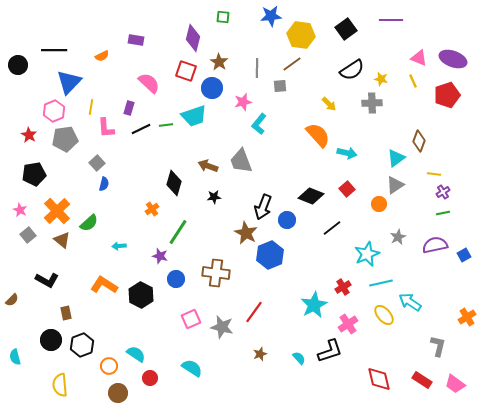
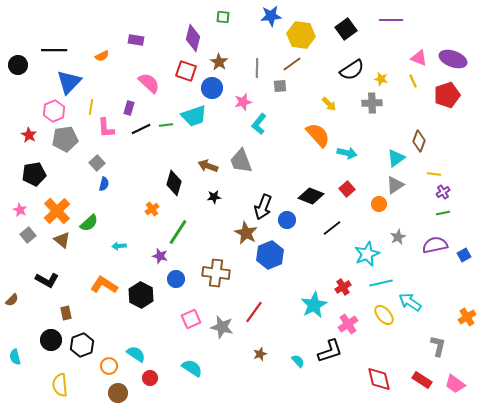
cyan semicircle at (299, 358): moved 1 px left, 3 px down
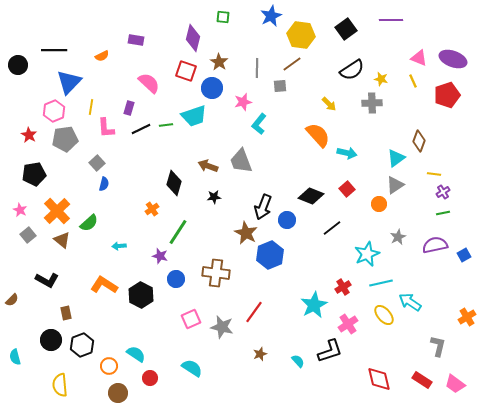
blue star at (271, 16): rotated 20 degrees counterclockwise
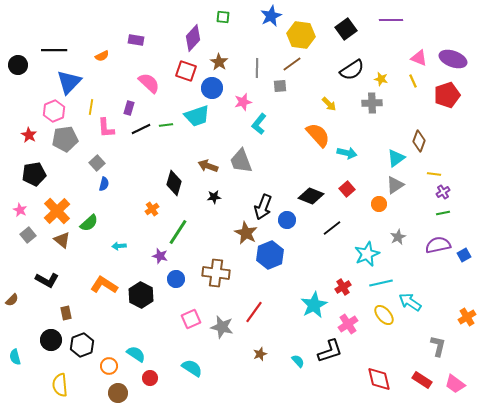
purple diamond at (193, 38): rotated 28 degrees clockwise
cyan trapezoid at (194, 116): moved 3 px right
purple semicircle at (435, 245): moved 3 px right
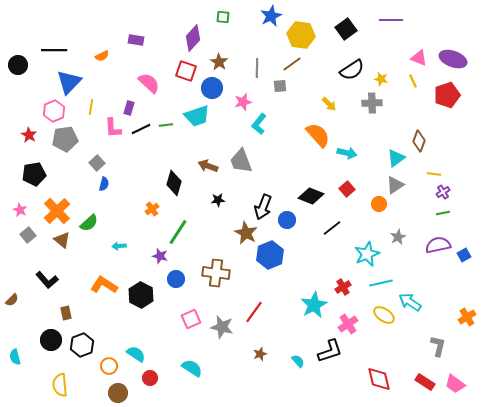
pink L-shape at (106, 128): moved 7 px right
black star at (214, 197): moved 4 px right, 3 px down
black L-shape at (47, 280): rotated 20 degrees clockwise
yellow ellipse at (384, 315): rotated 15 degrees counterclockwise
red rectangle at (422, 380): moved 3 px right, 2 px down
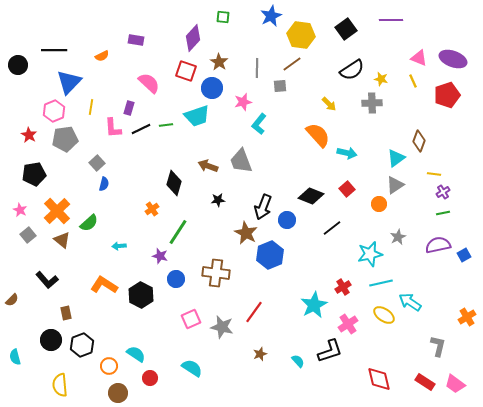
cyan star at (367, 254): moved 3 px right; rotated 10 degrees clockwise
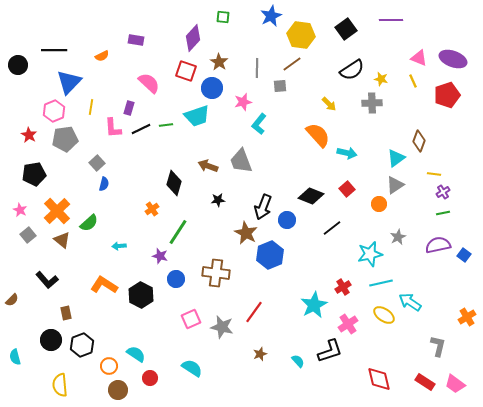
blue square at (464, 255): rotated 24 degrees counterclockwise
brown circle at (118, 393): moved 3 px up
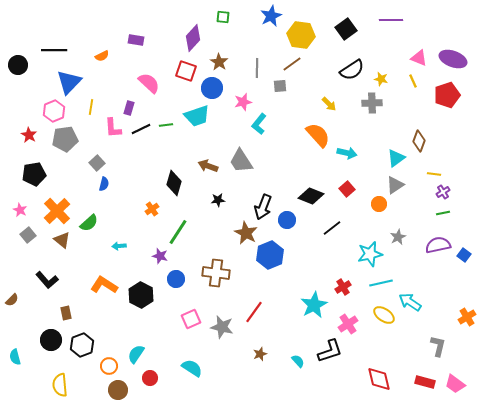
gray trapezoid at (241, 161): rotated 12 degrees counterclockwise
cyan semicircle at (136, 354): rotated 90 degrees counterclockwise
red rectangle at (425, 382): rotated 18 degrees counterclockwise
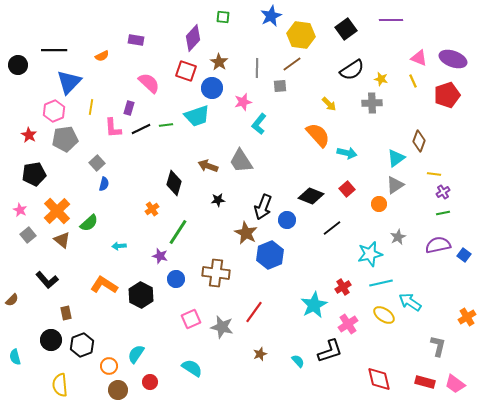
red circle at (150, 378): moved 4 px down
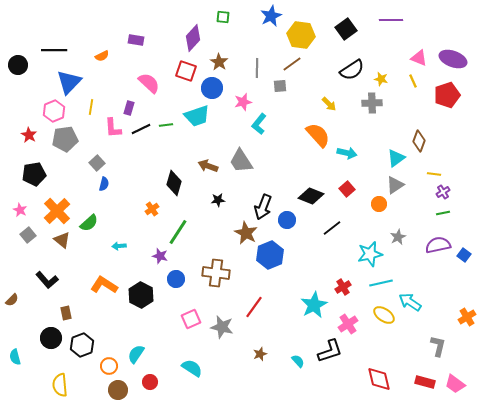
red line at (254, 312): moved 5 px up
black circle at (51, 340): moved 2 px up
